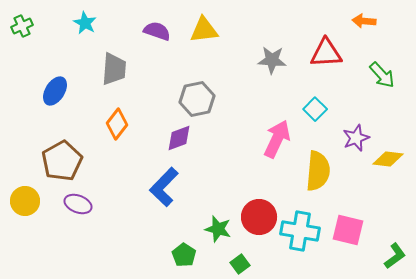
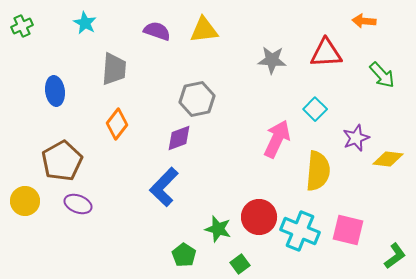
blue ellipse: rotated 40 degrees counterclockwise
cyan cross: rotated 12 degrees clockwise
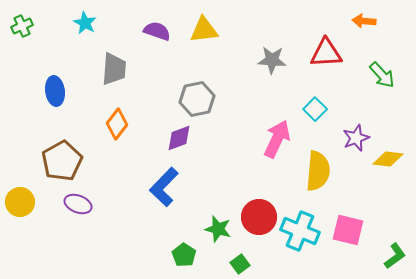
yellow circle: moved 5 px left, 1 px down
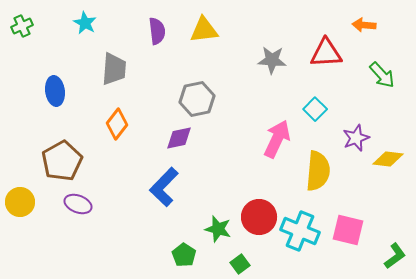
orange arrow: moved 4 px down
purple semicircle: rotated 64 degrees clockwise
purple diamond: rotated 8 degrees clockwise
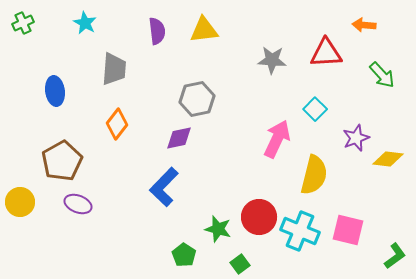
green cross: moved 1 px right, 3 px up
yellow semicircle: moved 4 px left, 4 px down; rotated 9 degrees clockwise
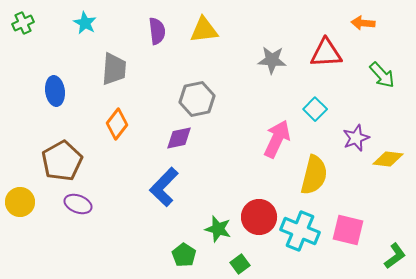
orange arrow: moved 1 px left, 2 px up
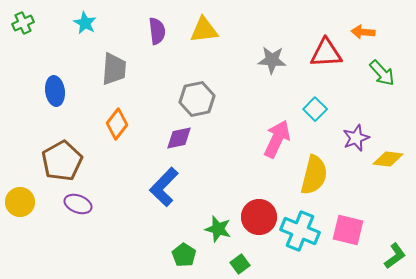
orange arrow: moved 9 px down
green arrow: moved 2 px up
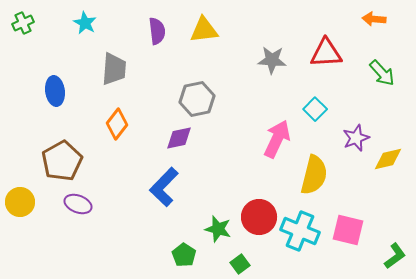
orange arrow: moved 11 px right, 13 px up
yellow diamond: rotated 20 degrees counterclockwise
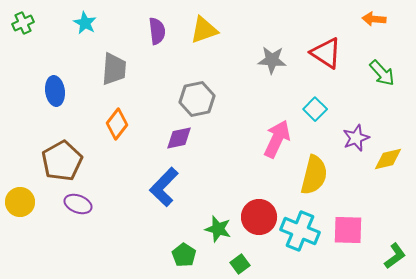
yellow triangle: rotated 12 degrees counterclockwise
red triangle: rotated 36 degrees clockwise
pink square: rotated 12 degrees counterclockwise
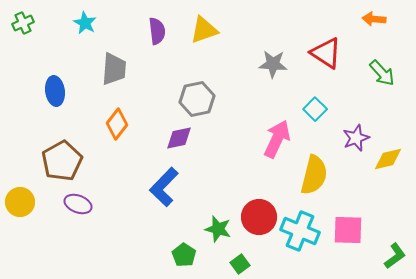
gray star: moved 1 px right, 4 px down
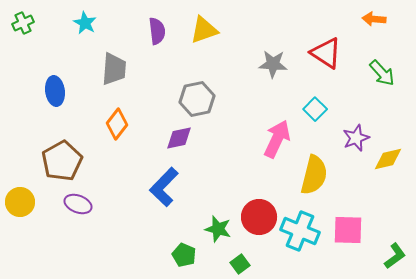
green pentagon: rotated 10 degrees counterclockwise
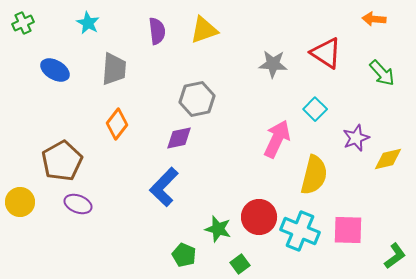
cyan star: moved 3 px right
blue ellipse: moved 21 px up; rotated 52 degrees counterclockwise
